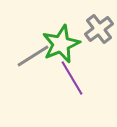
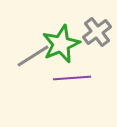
gray cross: moved 2 px left, 3 px down
purple line: rotated 63 degrees counterclockwise
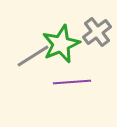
purple line: moved 4 px down
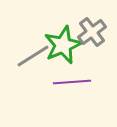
gray cross: moved 5 px left
green star: moved 2 px right, 1 px down
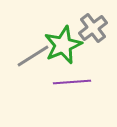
gray cross: moved 1 px right, 4 px up
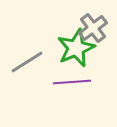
green star: moved 13 px right, 3 px down
gray line: moved 6 px left, 6 px down
